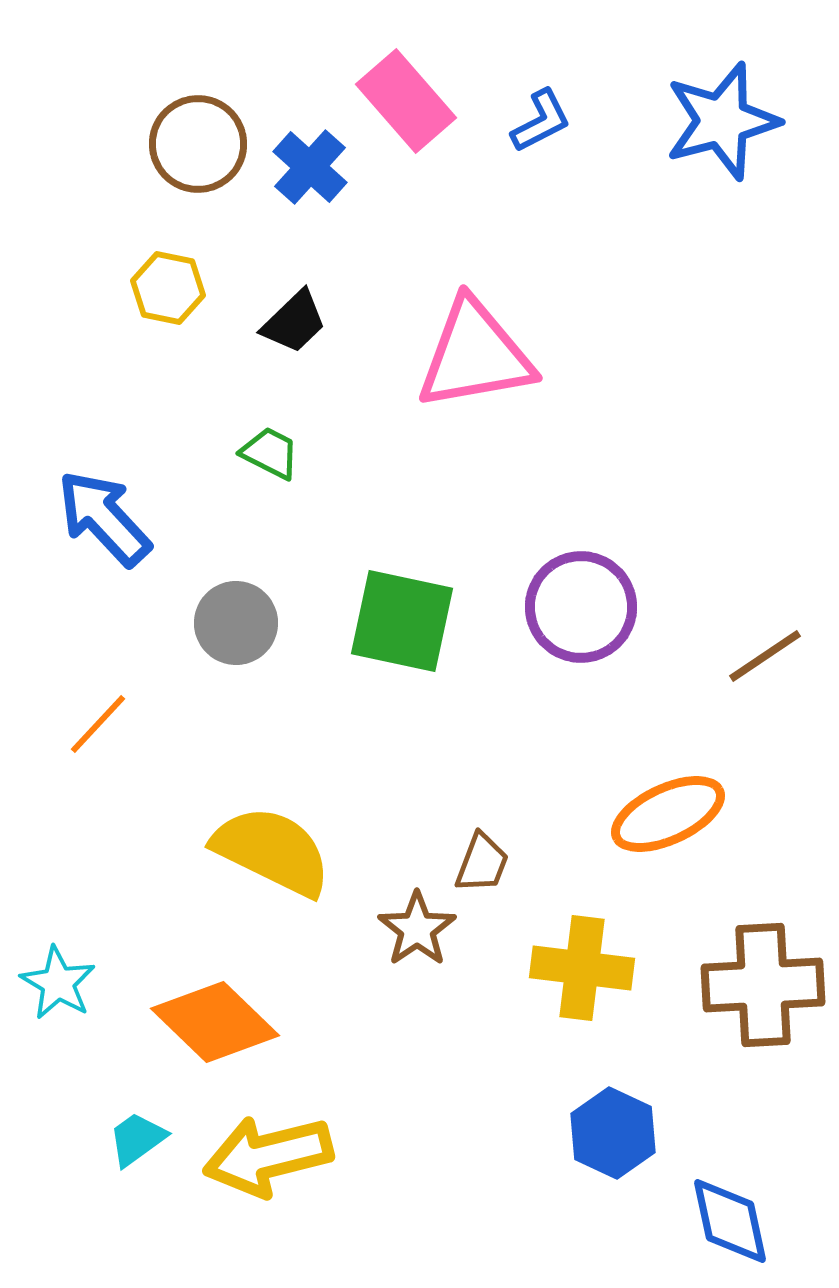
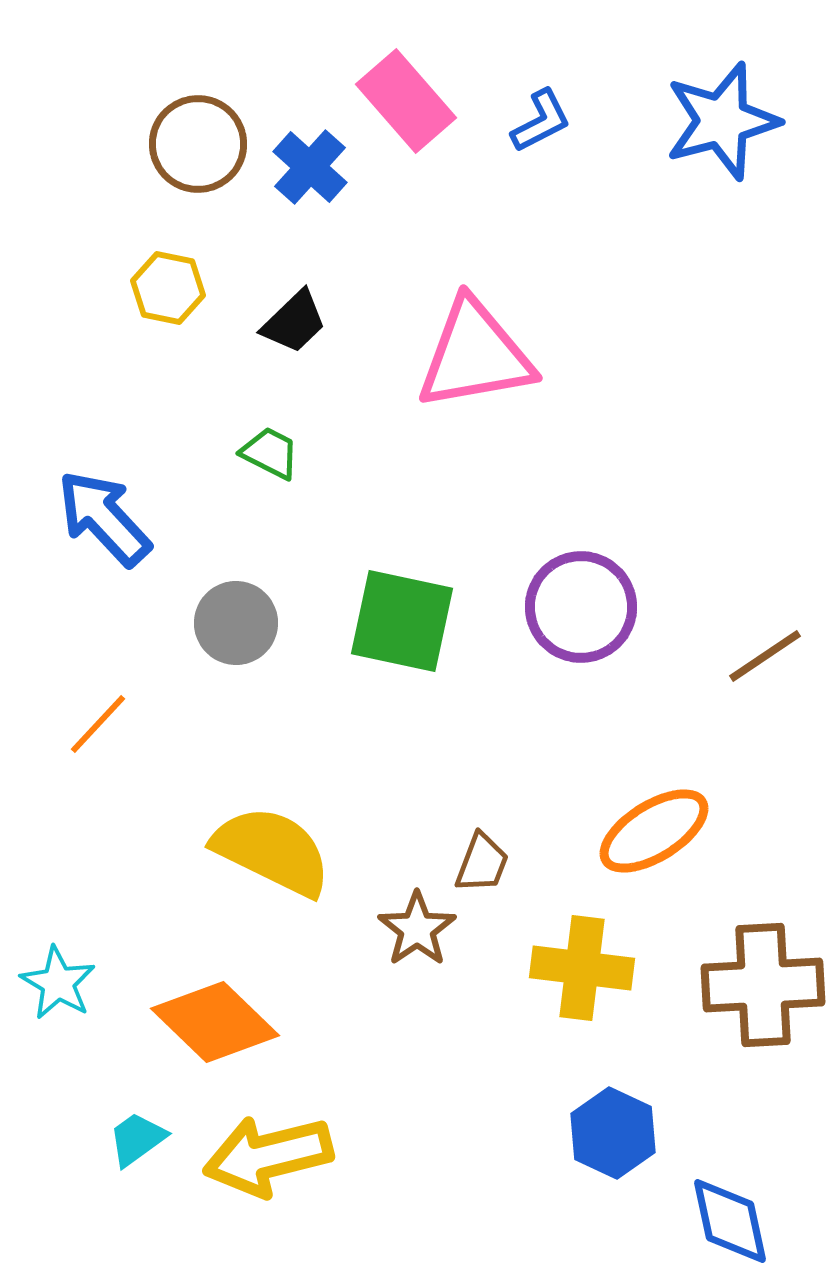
orange ellipse: moved 14 px left, 17 px down; rotated 7 degrees counterclockwise
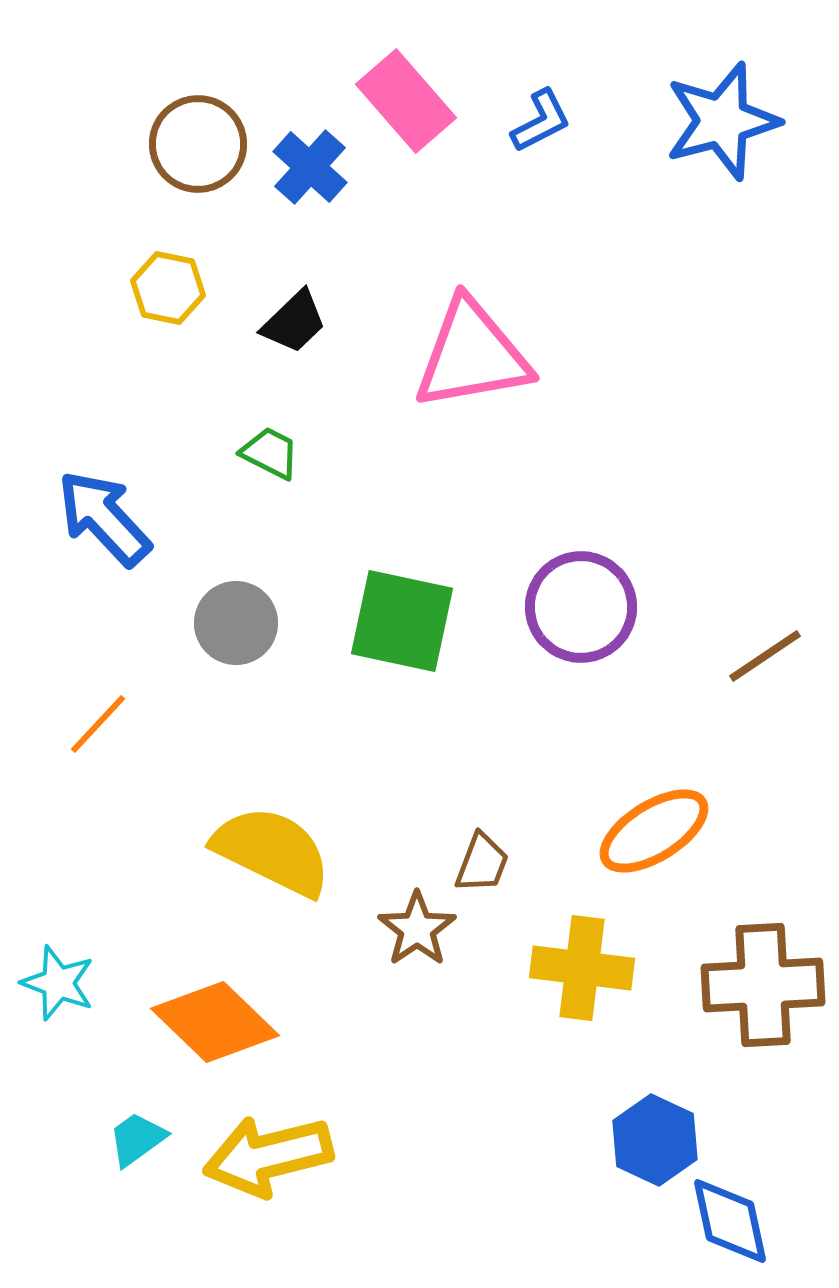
pink triangle: moved 3 px left
cyan star: rotated 10 degrees counterclockwise
blue hexagon: moved 42 px right, 7 px down
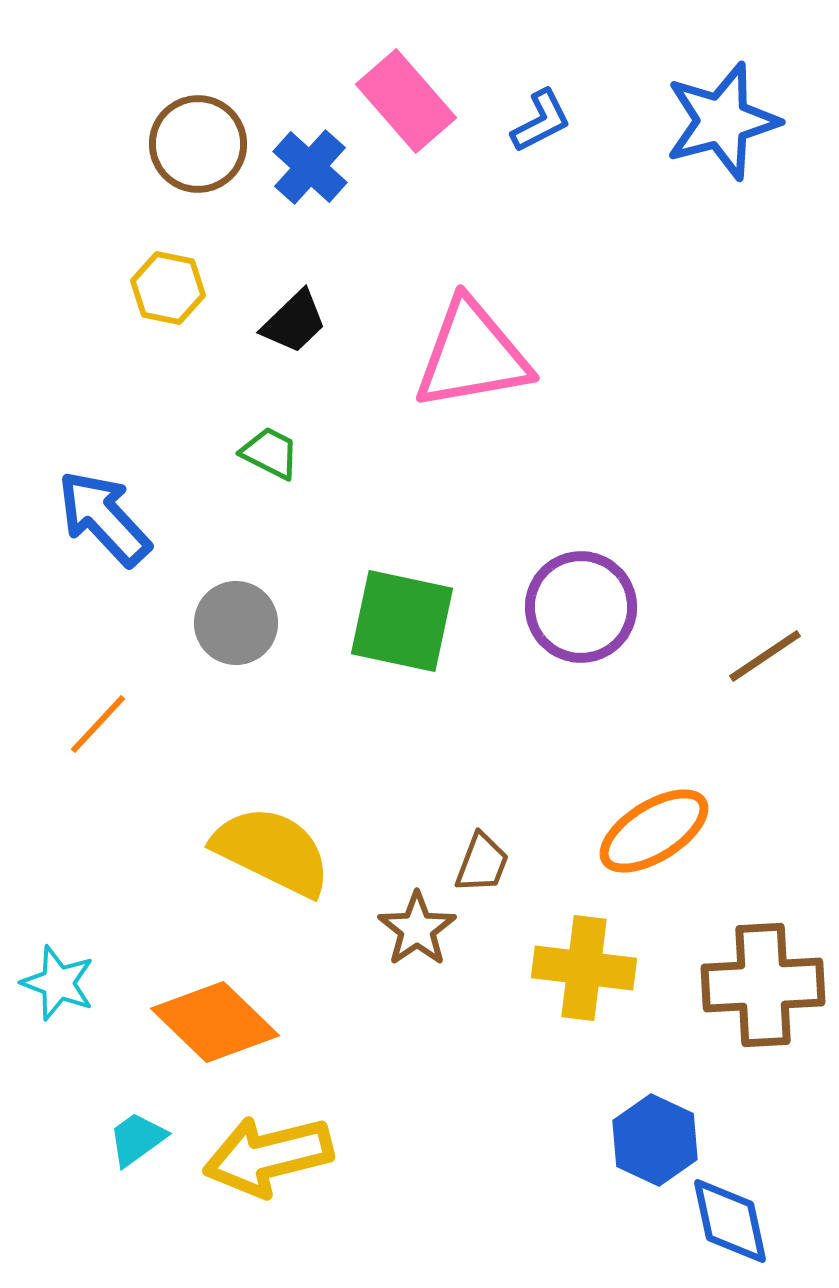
yellow cross: moved 2 px right
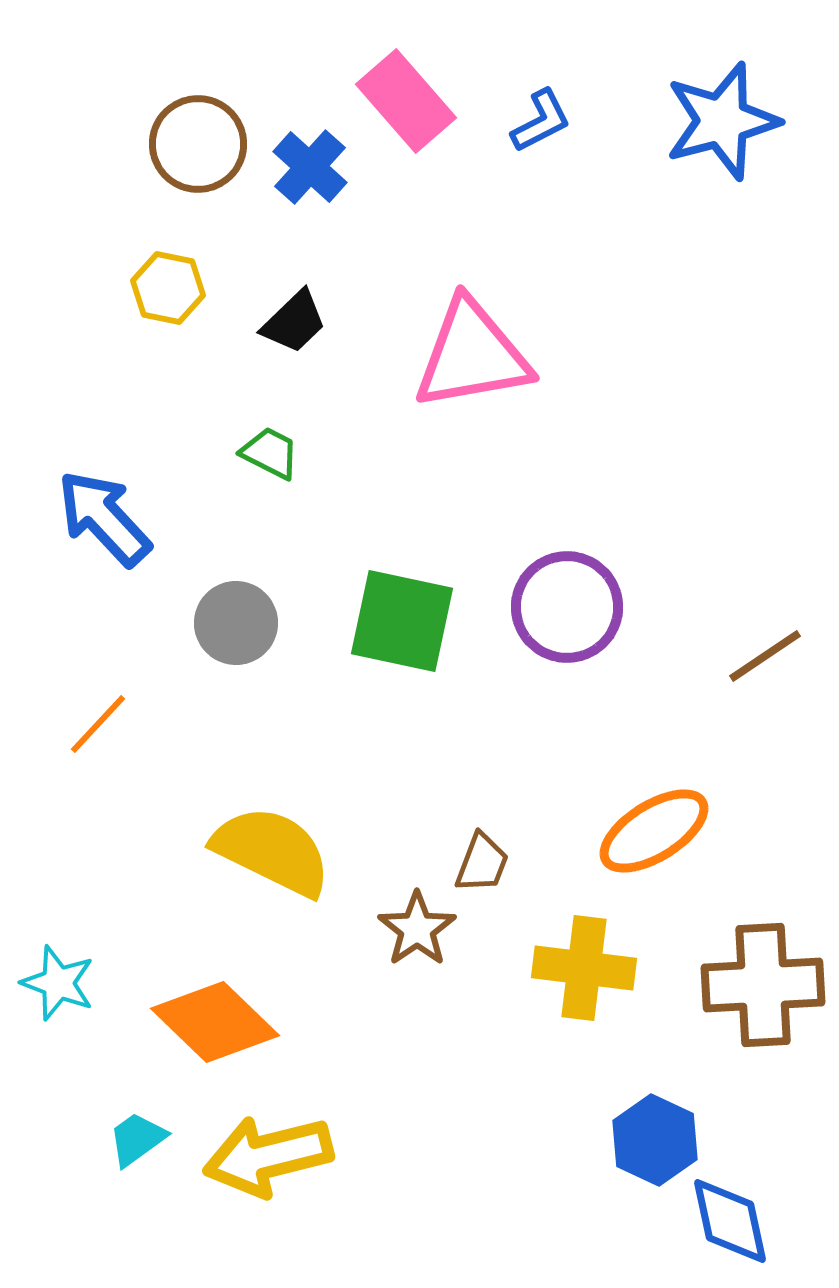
purple circle: moved 14 px left
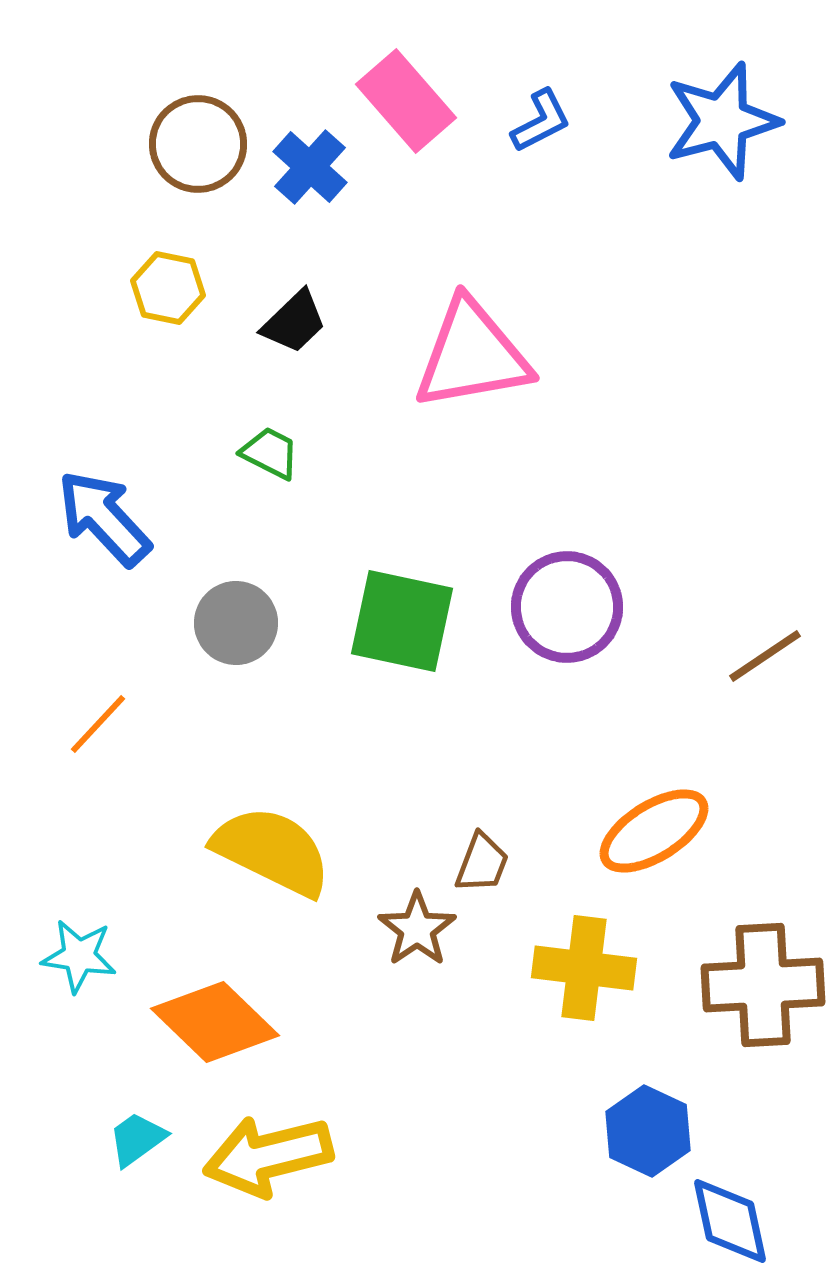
cyan star: moved 21 px right, 27 px up; rotated 12 degrees counterclockwise
blue hexagon: moved 7 px left, 9 px up
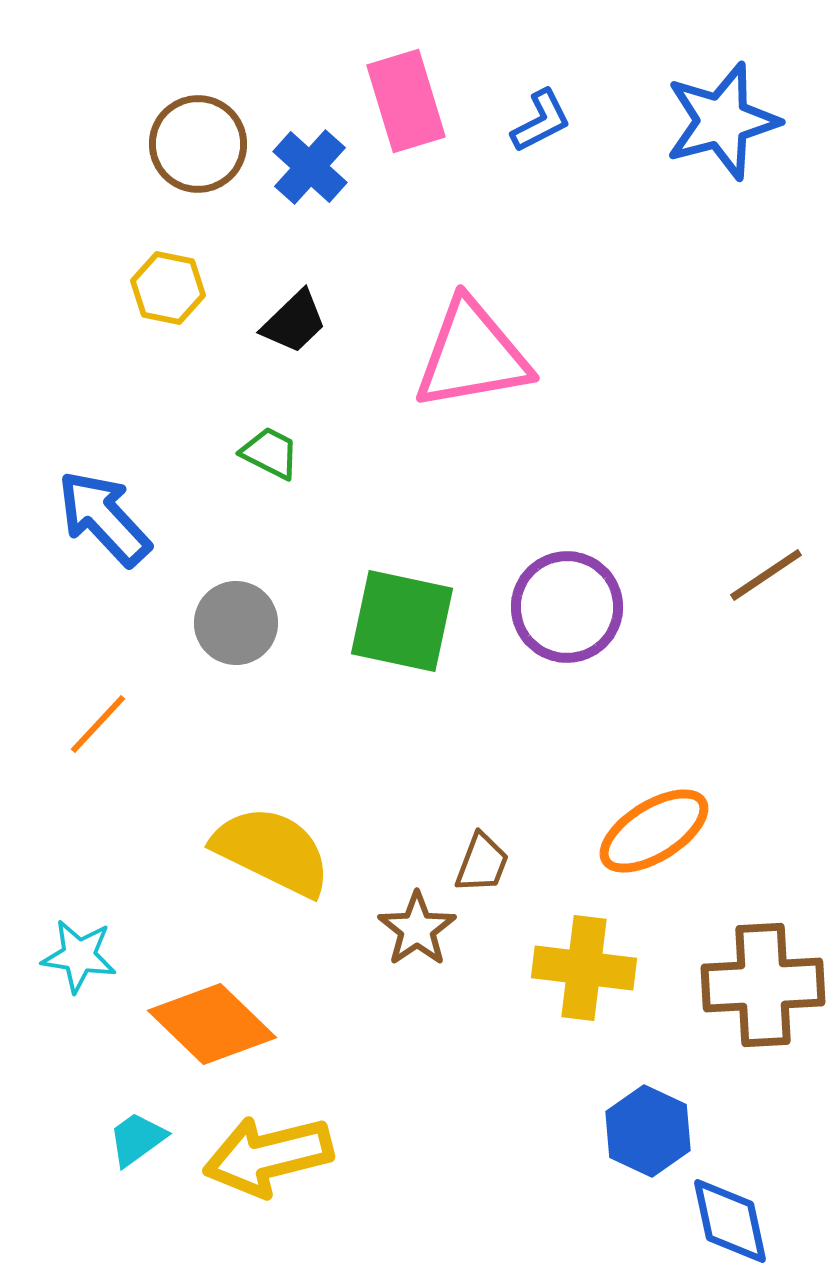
pink rectangle: rotated 24 degrees clockwise
brown line: moved 1 px right, 81 px up
orange diamond: moved 3 px left, 2 px down
